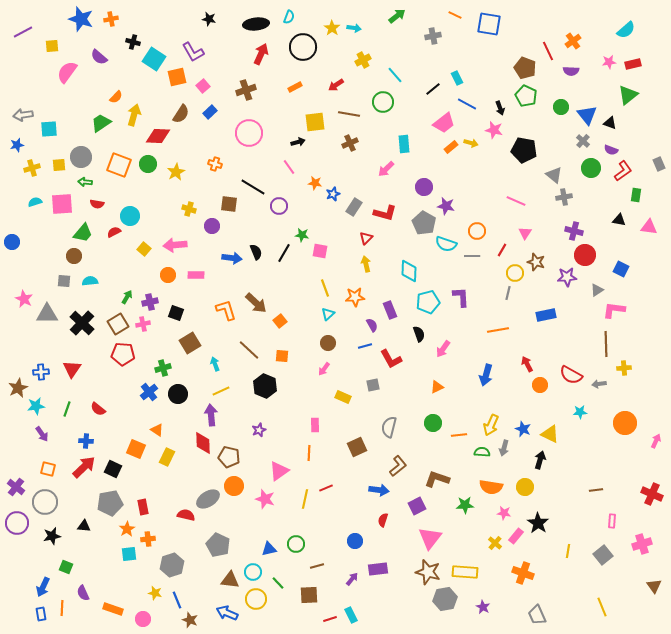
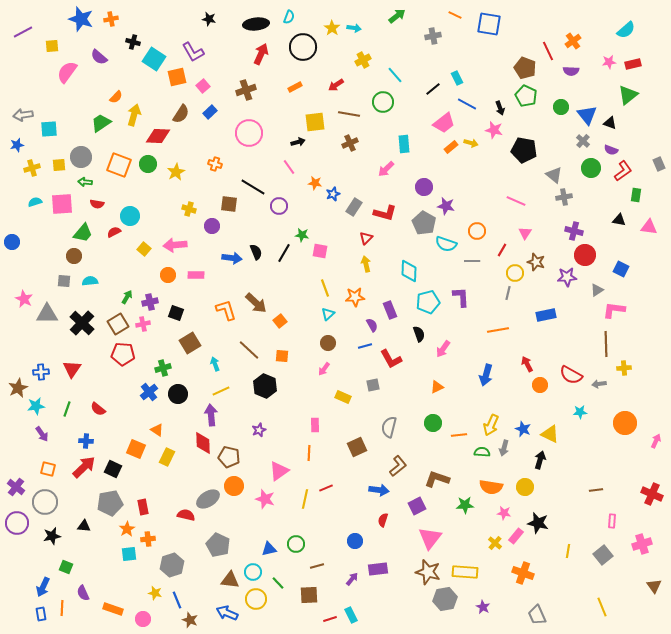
gray line at (472, 256): moved 5 px down
black star at (538, 523): rotated 20 degrees counterclockwise
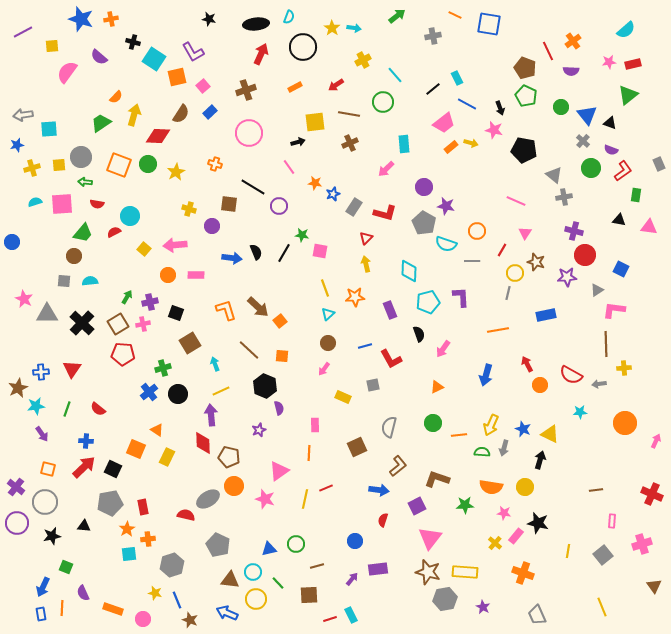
brown arrow at (256, 303): moved 2 px right, 4 px down
purple semicircle at (372, 325): moved 93 px left, 83 px down; rotated 16 degrees clockwise
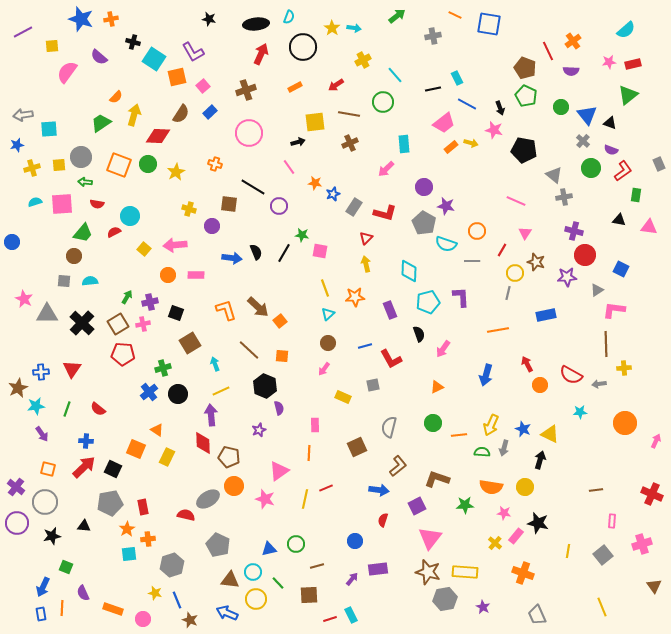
black line at (433, 89): rotated 28 degrees clockwise
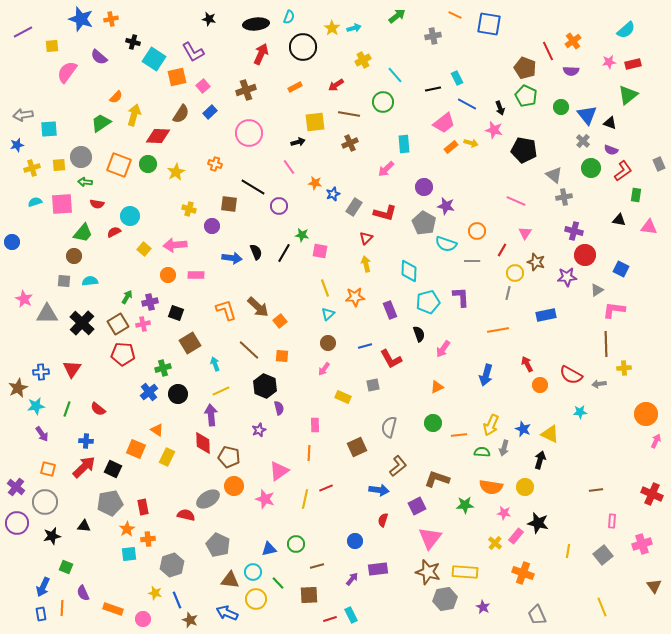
cyan arrow at (354, 28): rotated 24 degrees counterclockwise
orange circle at (625, 423): moved 21 px right, 9 px up
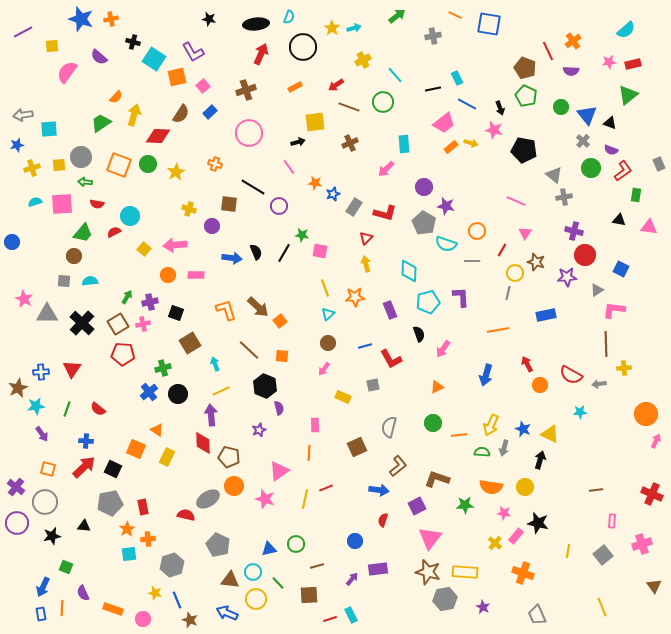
brown line at (349, 114): moved 7 px up; rotated 10 degrees clockwise
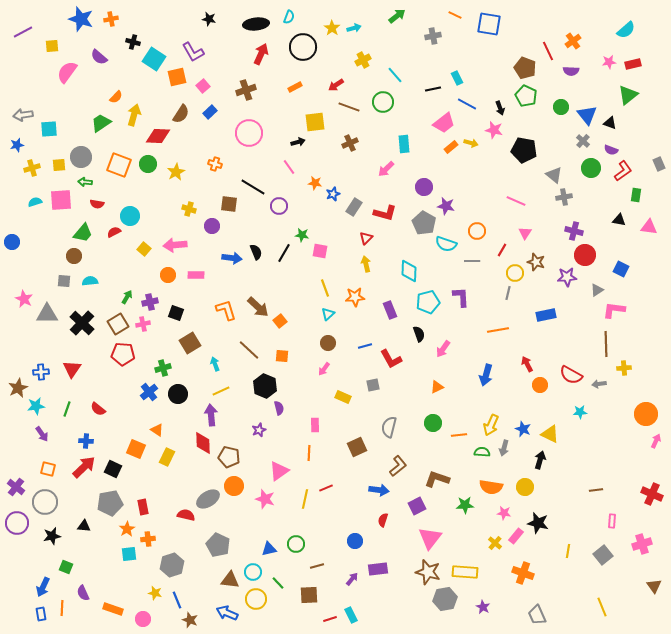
pink square at (62, 204): moved 1 px left, 4 px up
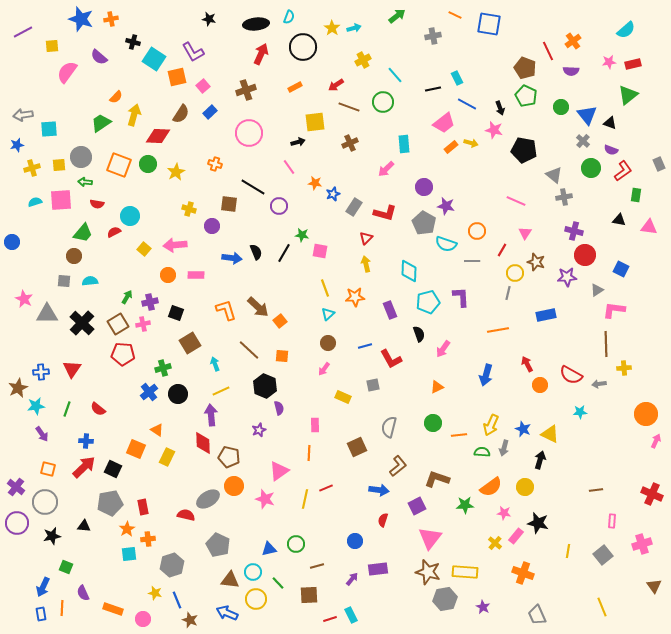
orange semicircle at (491, 487): rotated 45 degrees counterclockwise
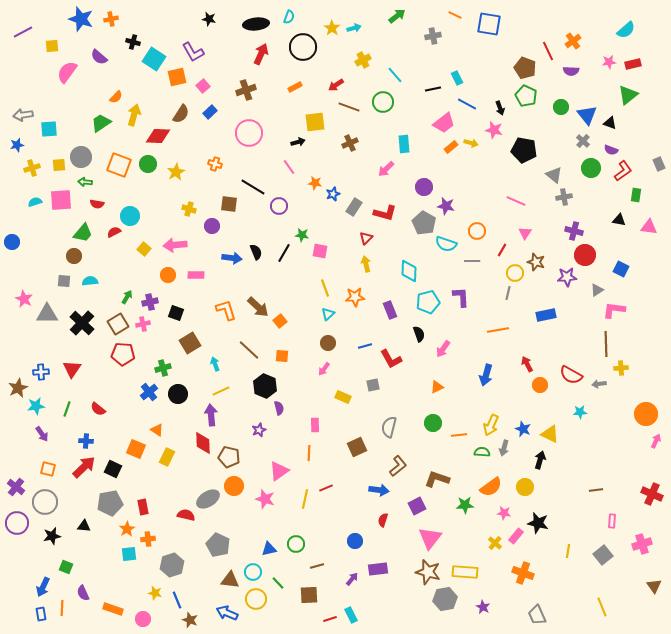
yellow cross at (624, 368): moved 3 px left
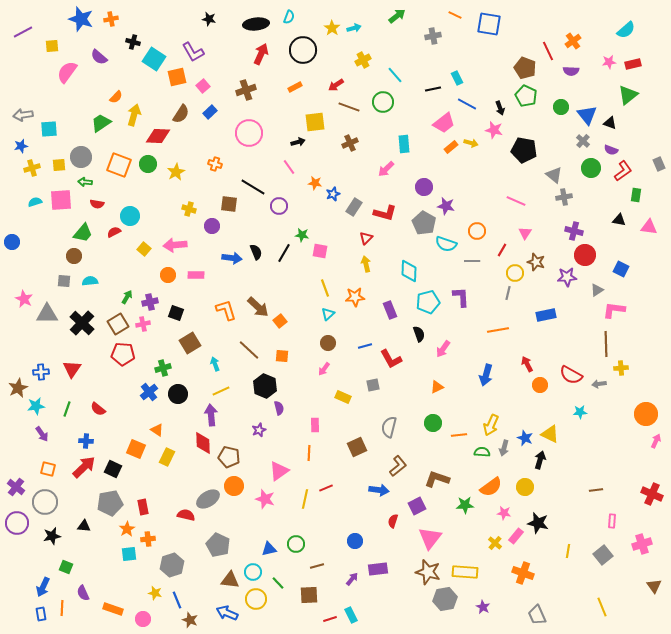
black circle at (303, 47): moved 3 px down
blue star at (17, 145): moved 4 px right, 1 px down
blue star at (523, 429): moved 2 px right, 9 px down
red semicircle at (383, 520): moved 10 px right, 1 px down
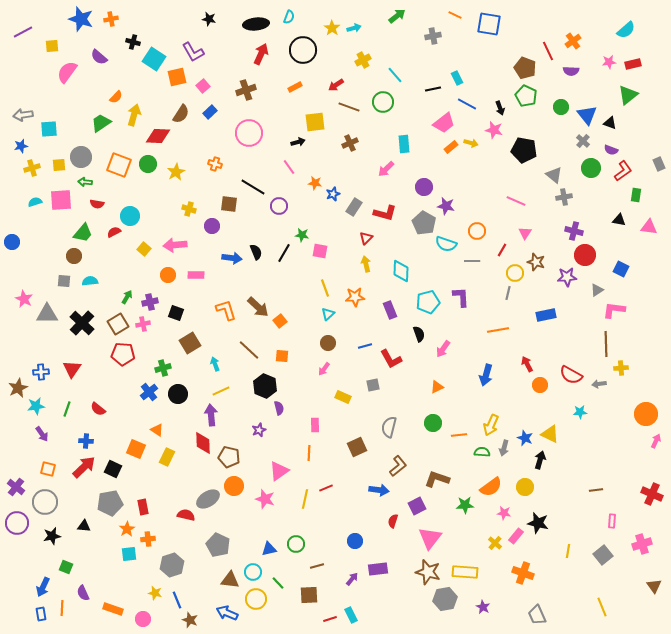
cyan diamond at (409, 271): moved 8 px left
